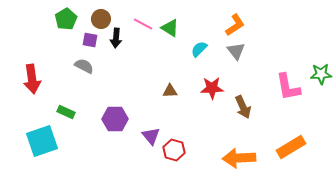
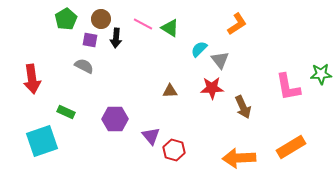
orange L-shape: moved 2 px right, 1 px up
gray triangle: moved 16 px left, 9 px down
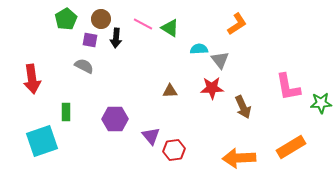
cyan semicircle: rotated 42 degrees clockwise
green star: moved 29 px down
green rectangle: rotated 66 degrees clockwise
red hexagon: rotated 25 degrees counterclockwise
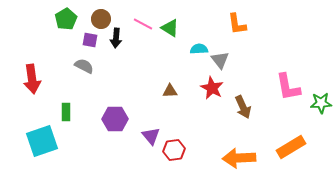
orange L-shape: rotated 115 degrees clockwise
red star: rotated 30 degrees clockwise
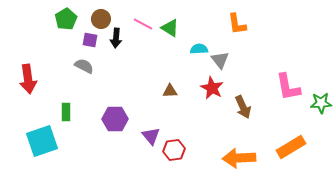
red arrow: moved 4 px left
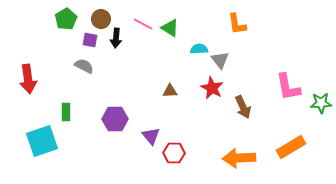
red hexagon: moved 3 px down; rotated 10 degrees clockwise
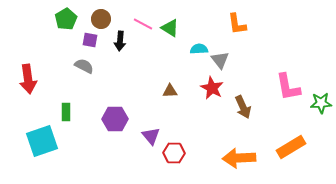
black arrow: moved 4 px right, 3 px down
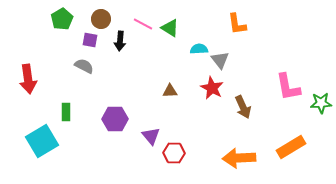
green pentagon: moved 4 px left
cyan square: rotated 12 degrees counterclockwise
